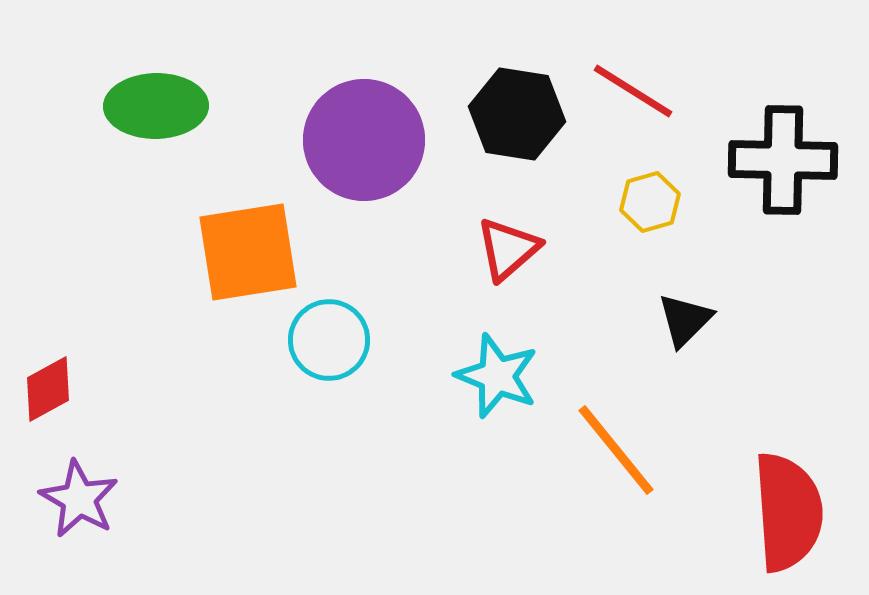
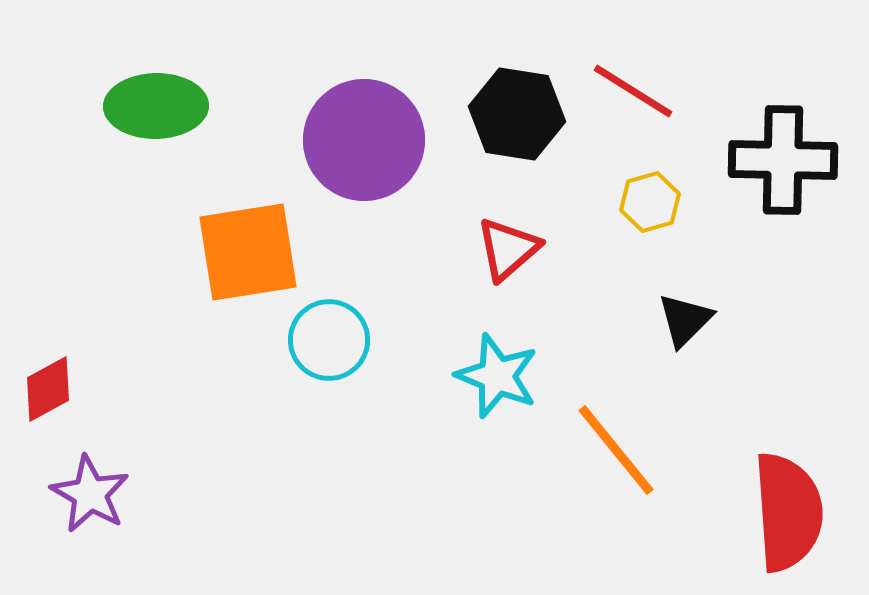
purple star: moved 11 px right, 5 px up
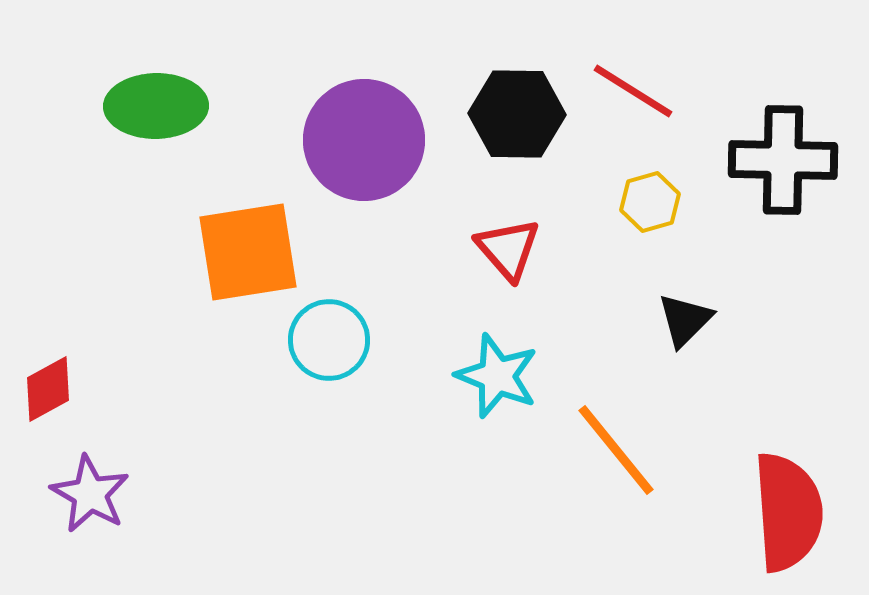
black hexagon: rotated 8 degrees counterclockwise
red triangle: rotated 30 degrees counterclockwise
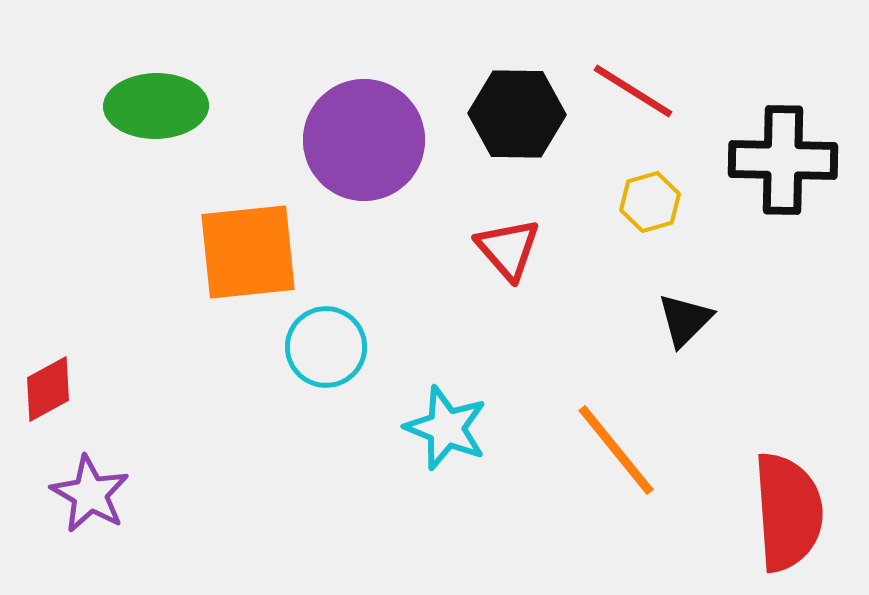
orange square: rotated 3 degrees clockwise
cyan circle: moved 3 px left, 7 px down
cyan star: moved 51 px left, 52 px down
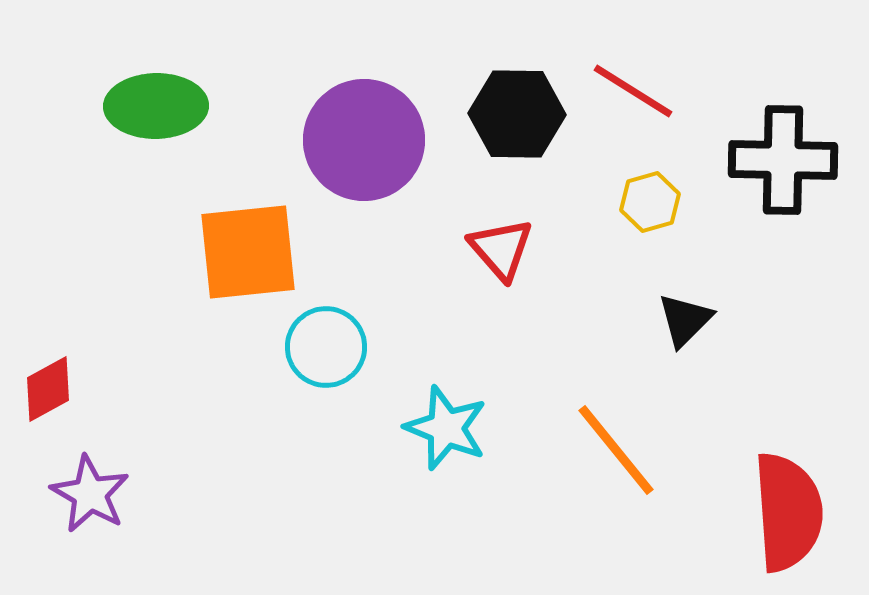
red triangle: moved 7 px left
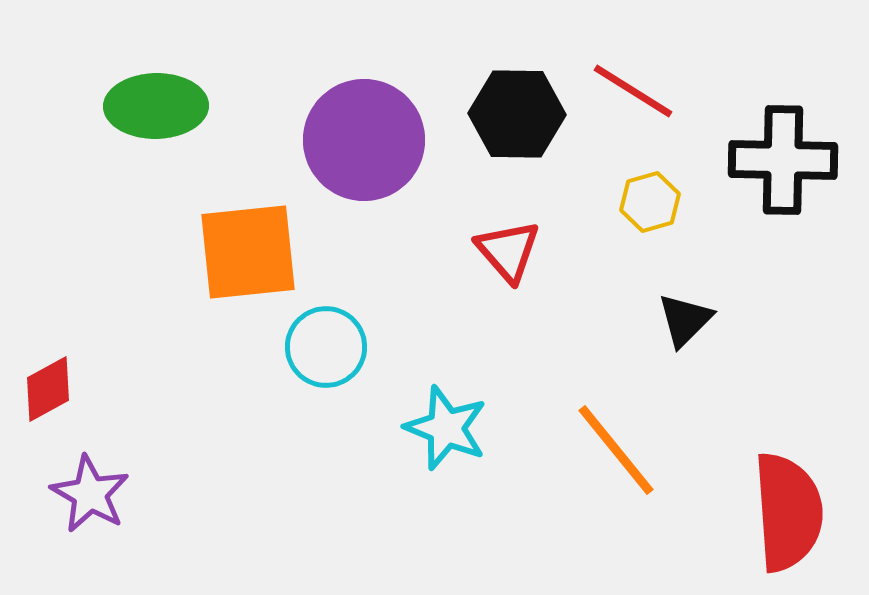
red triangle: moved 7 px right, 2 px down
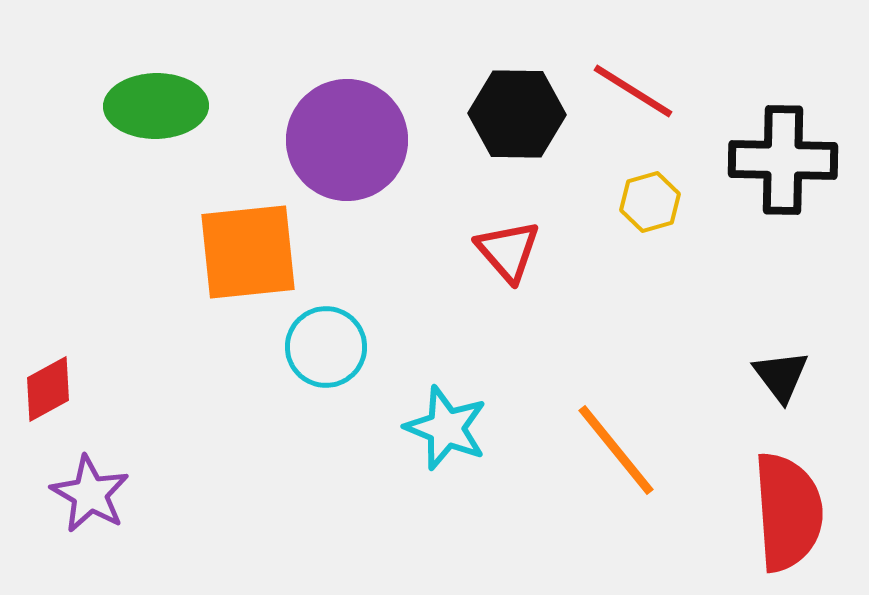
purple circle: moved 17 px left
black triangle: moved 96 px right, 56 px down; rotated 22 degrees counterclockwise
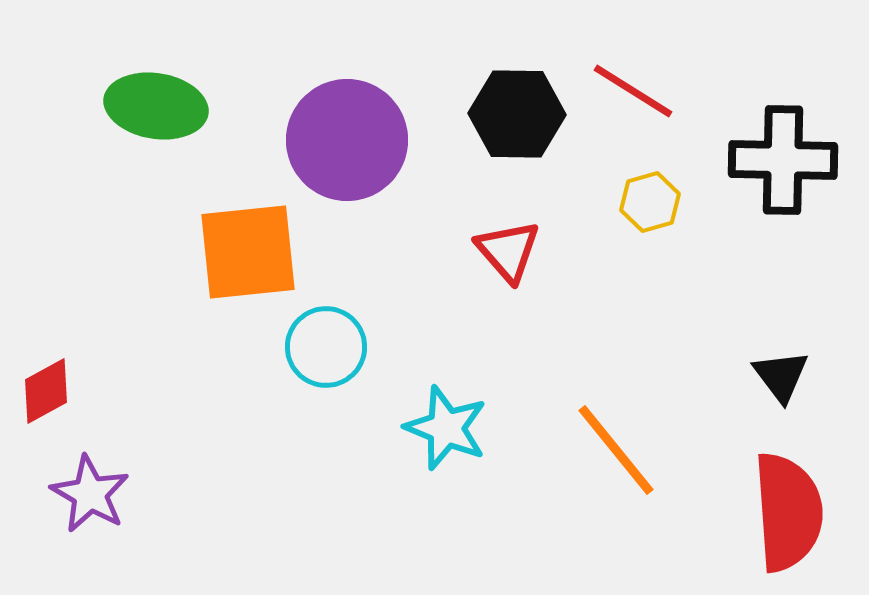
green ellipse: rotated 10 degrees clockwise
red diamond: moved 2 px left, 2 px down
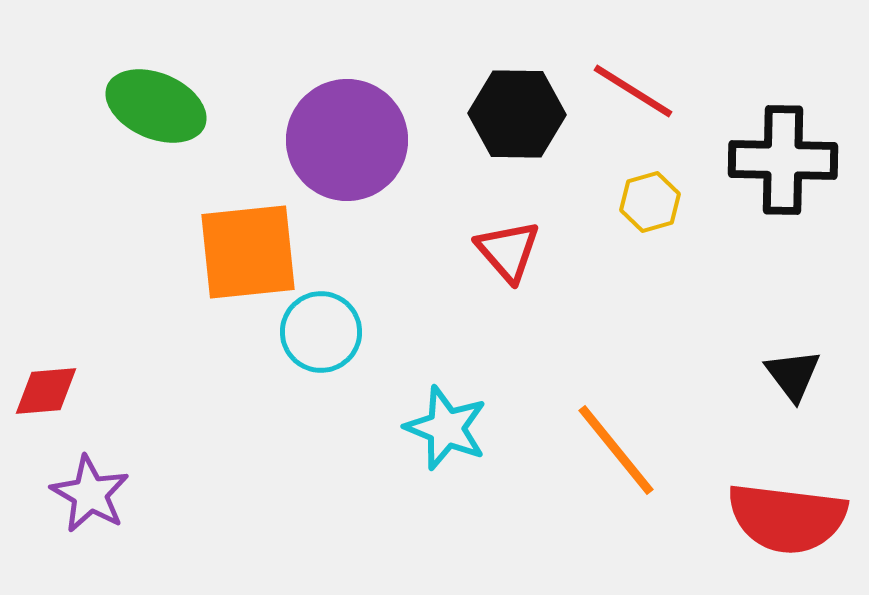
green ellipse: rotated 14 degrees clockwise
cyan circle: moved 5 px left, 15 px up
black triangle: moved 12 px right, 1 px up
red diamond: rotated 24 degrees clockwise
red semicircle: moved 1 px left, 6 px down; rotated 101 degrees clockwise
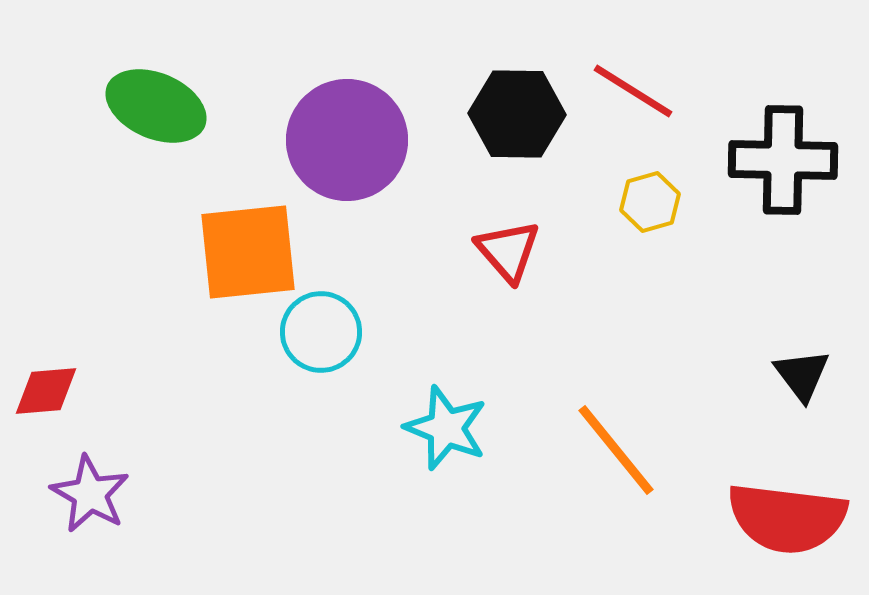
black triangle: moved 9 px right
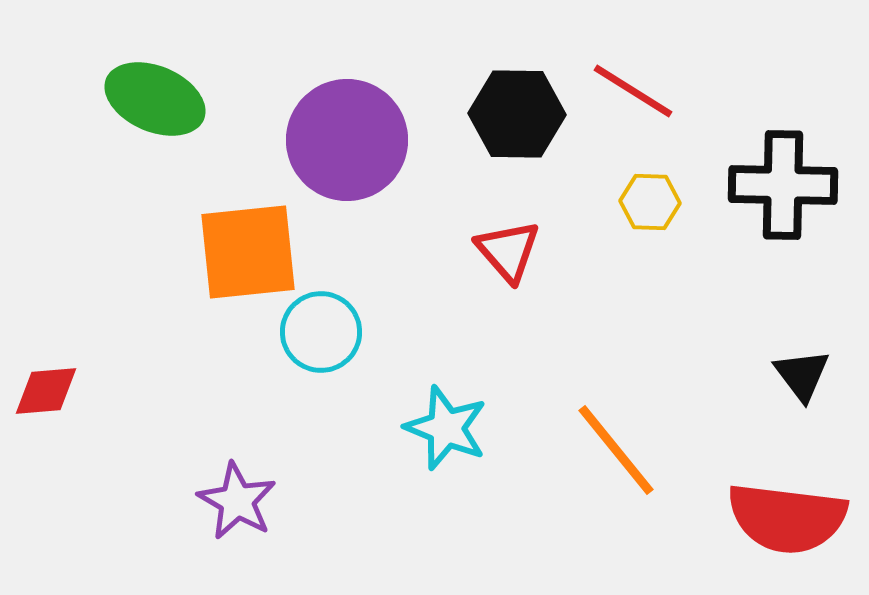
green ellipse: moved 1 px left, 7 px up
black cross: moved 25 px down
yellow hexagon: rotated 18 degrees clockwise
purple star: moved 147 px right, 7 px down
